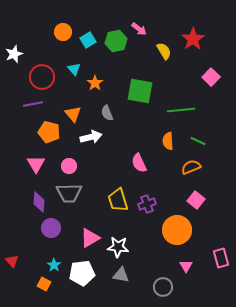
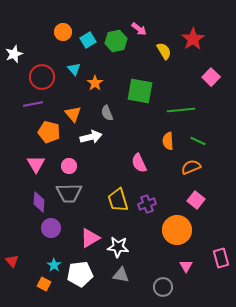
white pentagon at (82, 273): moved 2 px left, 1 px down
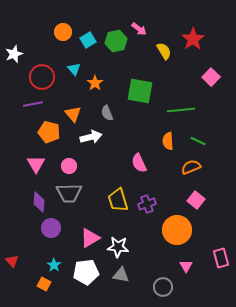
white pentagon at (80, 274): moved 6 px right, 2 px up
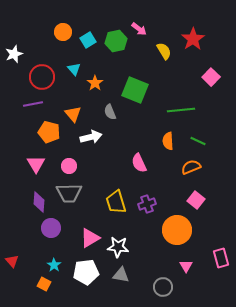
green square at (140, 91): moved 5 px left, 1 px up; rotated 12 degrees clockwise
gray semicircle at (107, 113): moved 3 px right, 1 px up
yellow trapezoid at (118, 200): moved 2 px left, 2 px down
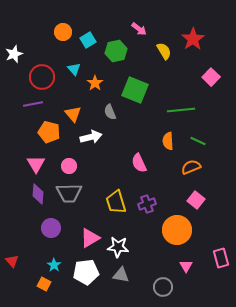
green hexagon at (116, 41): moved 10 px down
purple diamond at (39, 202): moved 1 px left, 8 px up
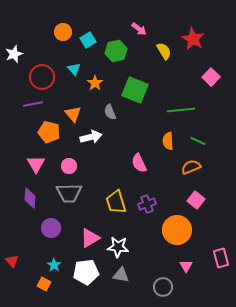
red star at (193, 39): rotated 10 degrees counterclockwise
purple diamond at (38, 194): moved 8 px left, 4 px down
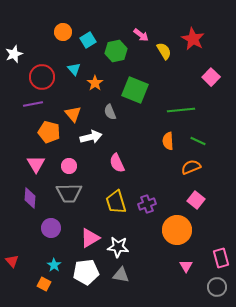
pink arrow at (139, 29): moved 2 px right, 6 px down
pink semicircle at (139, 163): moved 22 px left
gray circle at (163, 287): moved 54 px right
